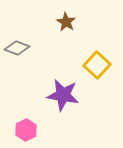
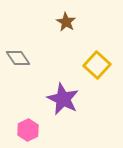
gray diamond: moved 1 px right, 10 px down; rotated 35 degrees clockwise
purple star: moved 4 px down; rotated 16 degrees clockwise
pink hexagon: moved 2 px right
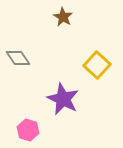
brown star: moved 3 px left, 5 px up
pink hexagon: rotated 15 degrees counterclockwise
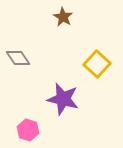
yellow square: moved 1 px up
purple star: rotated 12 degrees counterclockwise
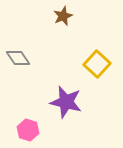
brown star: moved 1 px up; rotated 18 degrees clockwise
purple star: moved 3 px right, 3 px down
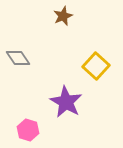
yellow square: moved 1 px left, 2 px down
purple star: rotated 16 degrees clockwise
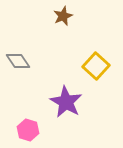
gray diamond: moved 3 px down
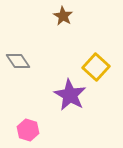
brown star: rotated 18 degrees counterclockwise
yellow square: moved 1 px down
purple star: moved 4 px right, 7 px up
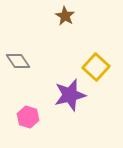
brown star: moved 2 px right
purple star: rotated 28 degrees clockwise
pink hexagon: moved 13 px up
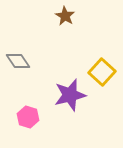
yellow square: moved 6 px right, 5 px down
